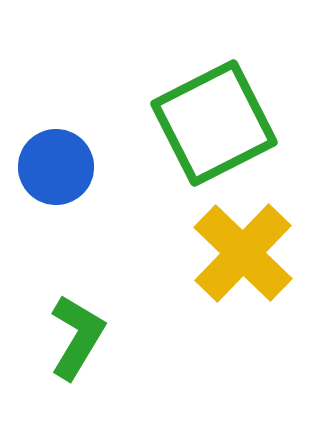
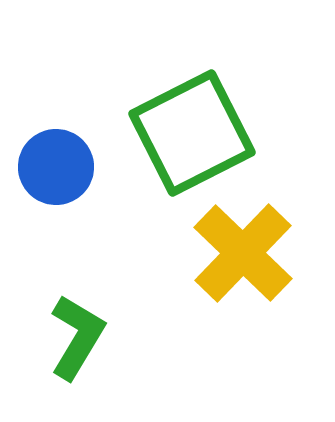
green square: moved 22 px left, 10 px down
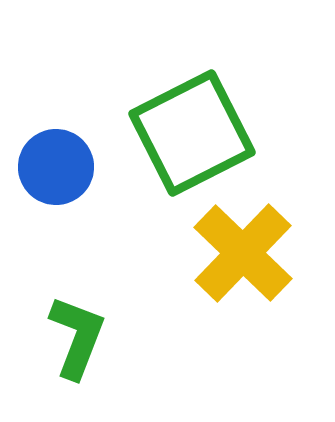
green L-shape: rotated 10 degrees counterclockwise
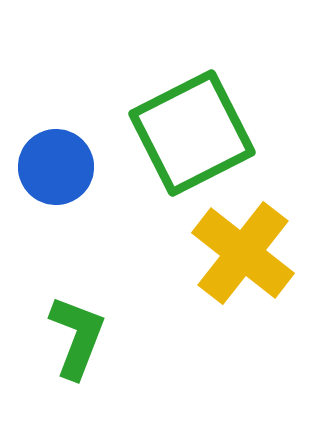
yellow cross: rotated 6 degrees counterclockwise
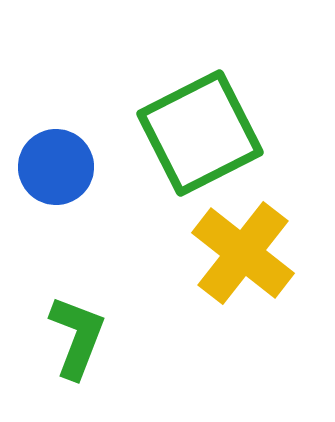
green square: moved 8 px right
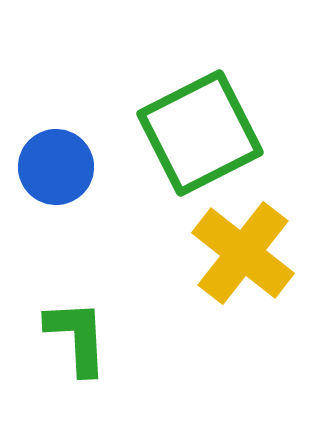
green L-shape: rotated 24 degrees counterclockwise
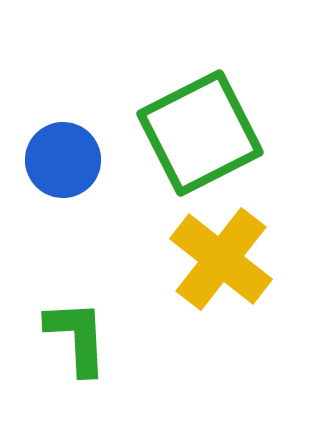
blue circle: moved 7 px right, 7 px up
yellow cross: moved 22 px left, 6 px down
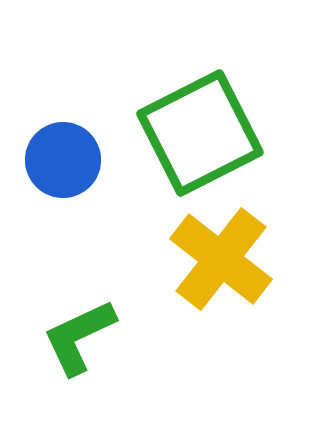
green L-shape: moved 2 px right; rotated 112 degrees counterclockwise
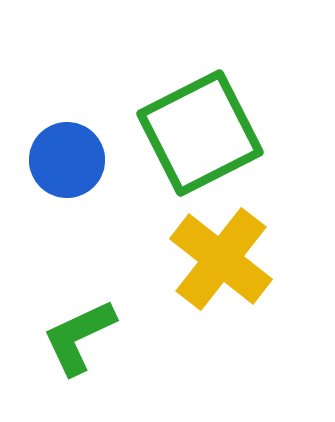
blue circle: moved 4 px right
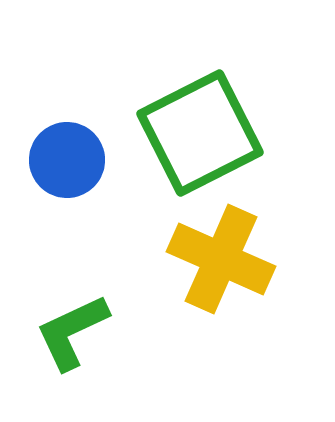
yellow cross: rotated 14 degrees counterclockwise
green L-shape: moved 7 px left, 5 px up
